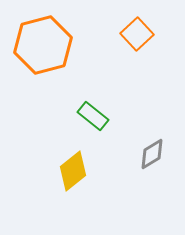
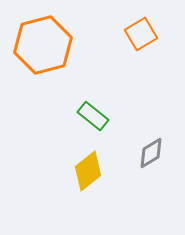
orange square: moved 4 px right; rotated 12 degrees clockwise
gray diamond: moved 1 px left, 1 px up
yellow diamond: moved 15 px right
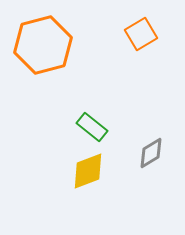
green rectangle: moved 1 px left, 11 px down
yellow diamond: rotated 18 degrees clockwise
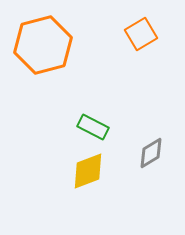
green rectangle: moved 1 px right; rotated 12 degrees counterclockwise
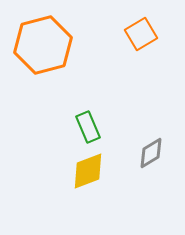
green rectangle: moved 5 px left; rotated 40 degrees clockwise
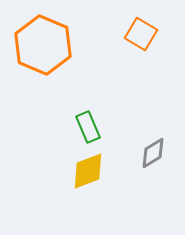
orange square: rotated 28 degrees counterclockwise
orange hexagon: rotated 22 degrees counterclockwise
gray diamond: moved 2 px right
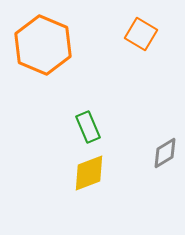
gray diamond: moved 12 px right
yellow diamond: moved 1 px right, 2 px down
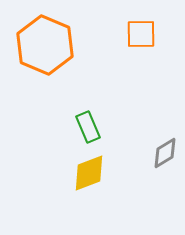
orange square: rotated 32 degrees counterclockwise
orange hexagon: moved 2 px right
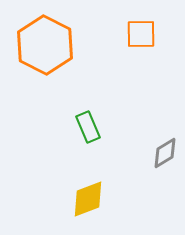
orange hexagon: rotated 4 degrees clockwise
yellow diamond: moved 1 px left, 26 px down
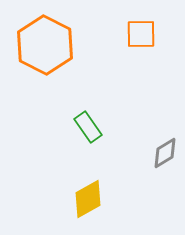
green rectangle: rotated 12 degrees counterclockwise
yellow diamond: rotated 9 degrees counterclockwise
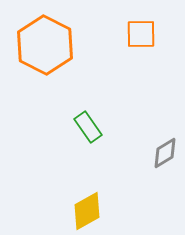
yellow diamond: moved 1 px left, 12 px down
